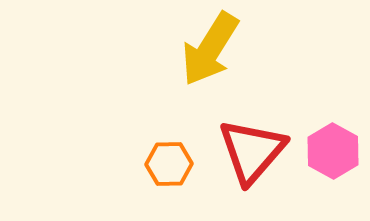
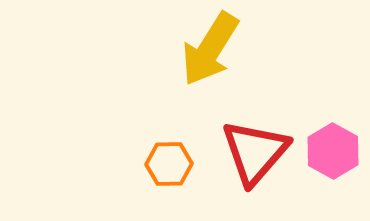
red triangle: moved 3 px right, 1 px down
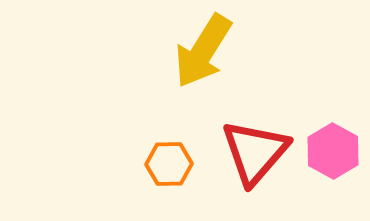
yellow arrow: moved 7 px left, 2 px down
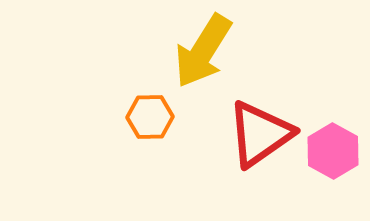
red triangle: moved 5 px right, 18 px up; rotated 14 degrees clockwise
orange hexagon: moved 19 px left, 47 px up
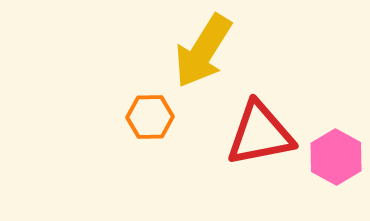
red triangle: rotated 24 degrees clockwise
pink hexagon: moved 3 px right, 6 px down
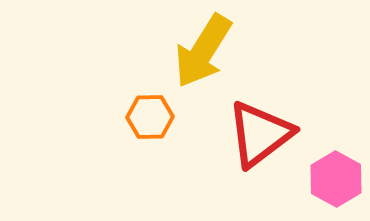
red triangle: rotated 26 degrees counterclockwise
pink hexagon: moved 22 px down
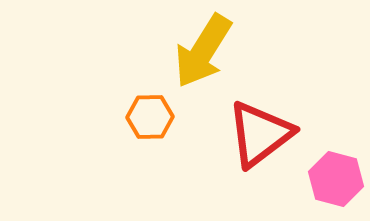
pink hexagon: rotated 14 degrees counterclockwise
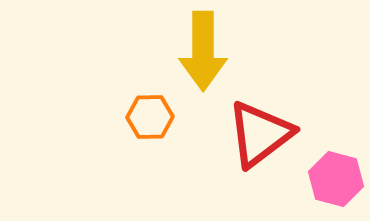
yellow arrow: rotated 32 degrees counterclockwise
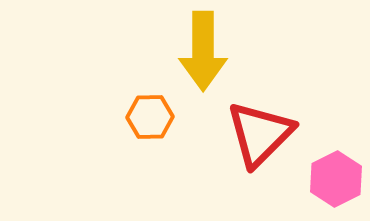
red triangle: rotated 8 degrees counterclockwise
pink hexagon: rotated 18 degrees clockwise
